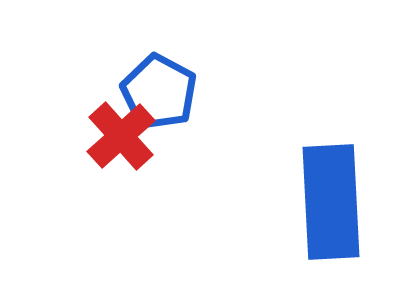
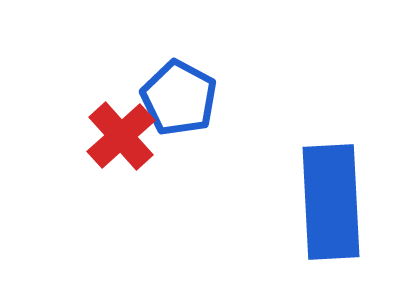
blue pentagon: moved 20 px right, 6 px down
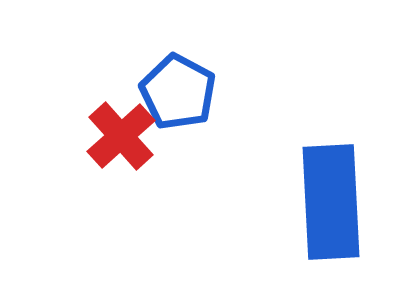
blue pentagon: moved 1 px left, 6 px up
